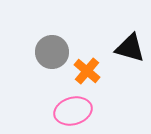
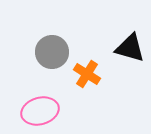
orange cross: moved 3 px down; rotated 8 degrees counterclockwise
pink ellipse: moved 33 px left
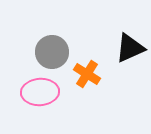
black triangle: rotated 40 degrees counterclockwise
pink ellipse: moved 19 px up; rotated 12 degrees clockwise
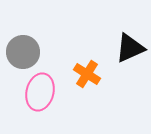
gray circle: moved 29 px left
pink ellipse: rotated 72 degrees counterclockwise
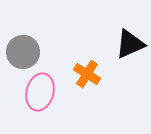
black triangle: moved 4 px up
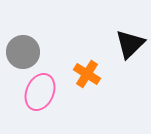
black triangle: rotated 20 degrees counterclockwise
pink ellipse: rotated 9 degrees clockwise
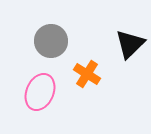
gray circle: moved 28 px right, 11 px up
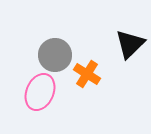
gray circle: moved 4 px right, 14 px down
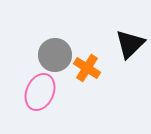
orange cross: moved 6 px up
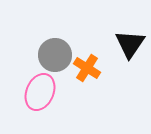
black triangle: rotated 12 degrees counterclockwise
